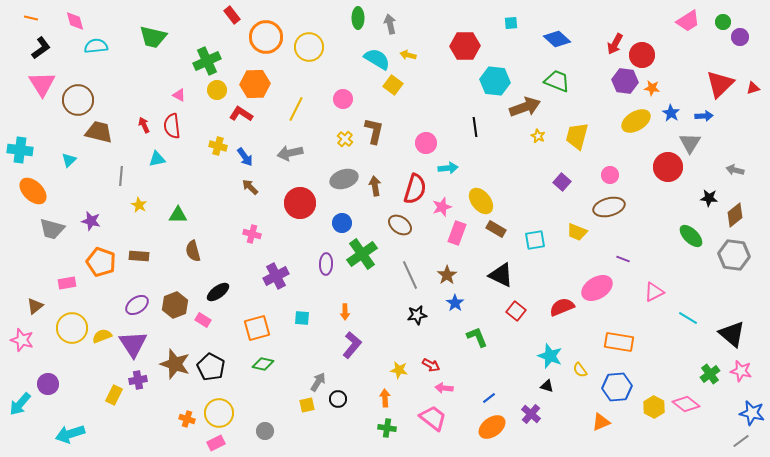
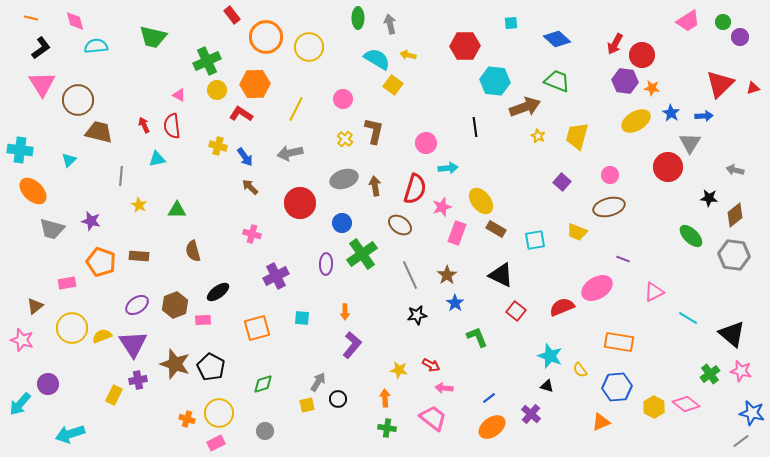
green triangle at (178, 215): moved 1 px left, 5 px up
pink rectangle at (203, 320): rotated 35 degrees counterclockwise
green diamond at (263, 364): moved 20 px down; rotated 30 degrees counterclockwise
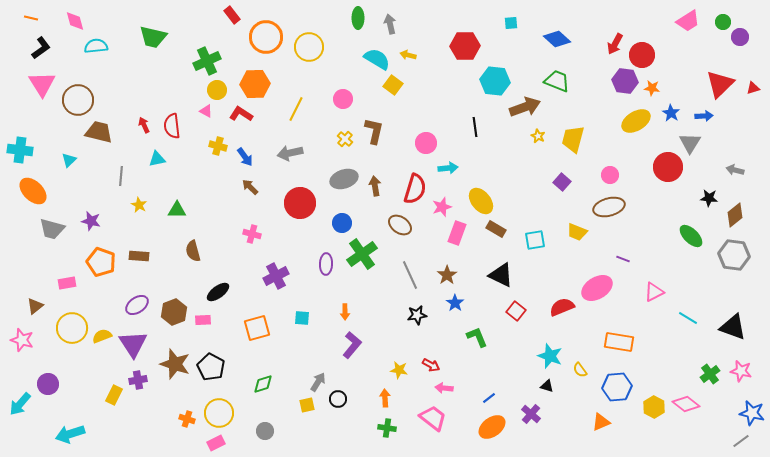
pink triangle at (179, 95): moved 27 px right, 16 px down
yellow trapezoid at (577, 136): moved 4 px left, 3 px down
brown hexagon at (175, 305): moved 1 px left, 7 px down
black triangle at (732, 334): moved 1 px right, 7 px up; rotated 20 degrees counterclockwise
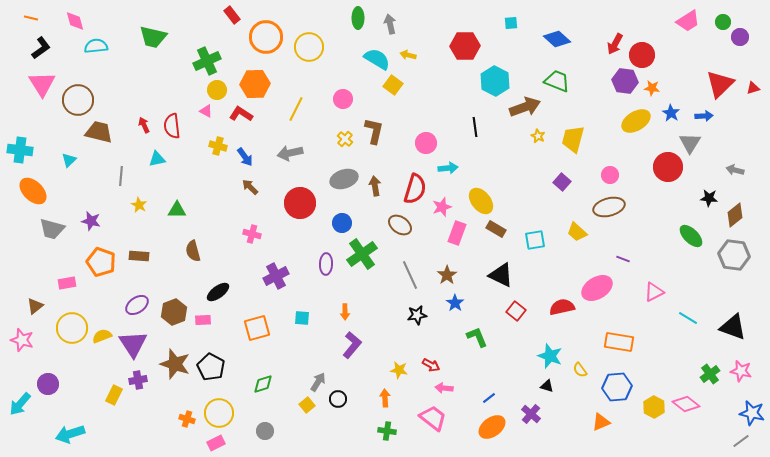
cyan hexagon at (495, 81): rotated 20 degrees clockwise
yellow trapezoid at (577, 232): rotated 20 degrees clockwise
red semicircle at (562, 307): rotated 10 degrees clockwise
yellow square at (307, 405): rotated 28 degrees counterclockwise
green cross at (387, 428): moved 3 px down
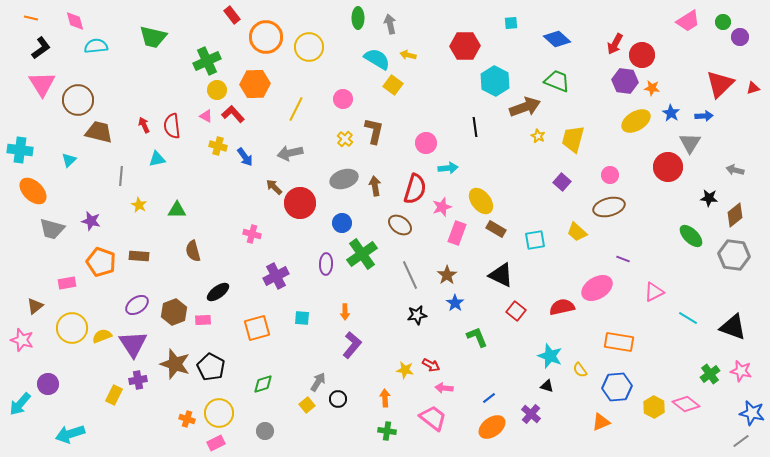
pink triangle at (206, 111): moved 5 px down
red L-shape at (241, 114): moved 8 px left; rotated 15 degrees clockwise
brown arrow at (250, 187): moved 24 px right
yellow star at (399, 370): moved 6 px right
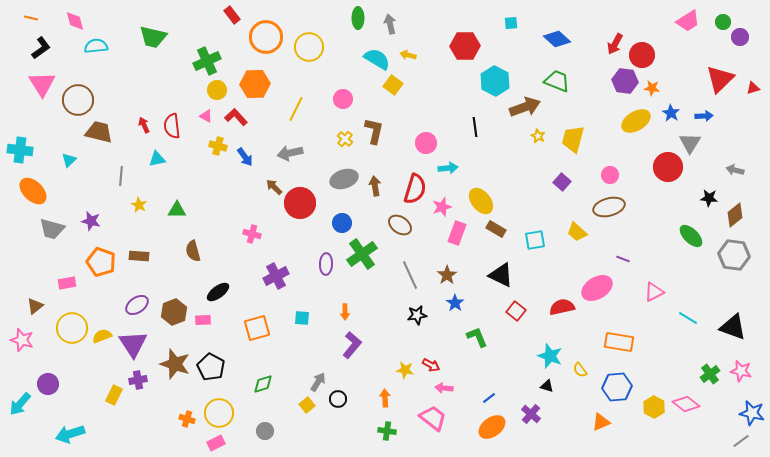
red triangle at (720, 84): moved 5 px up
red L-shape at (233, 114): moved 3 px right, 3 px down
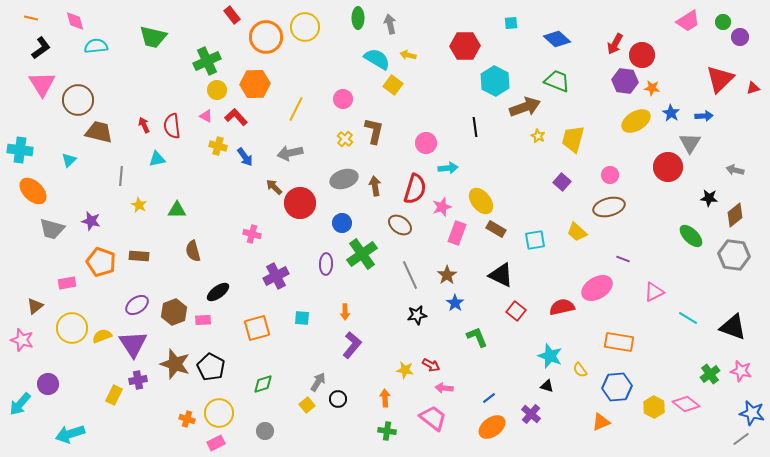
yellow circle at (309, 47): moved 4 px left, 20 px up
gray line at (741, 441): moved 2 px up
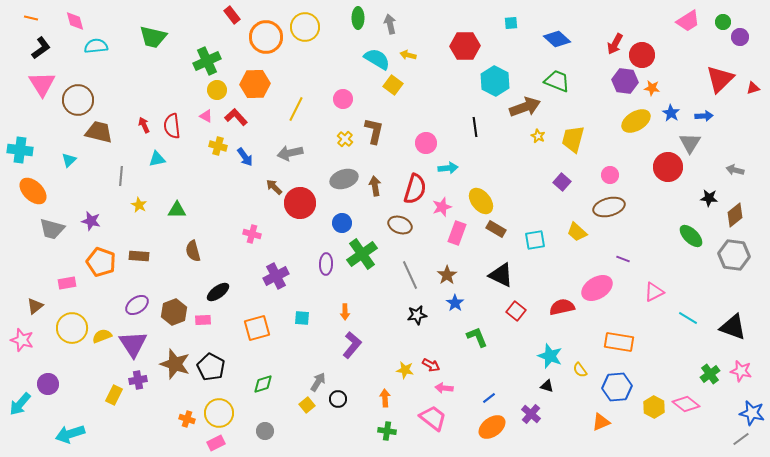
brown ellipse at (400, 225): rotated 15 degrees counterclockwise
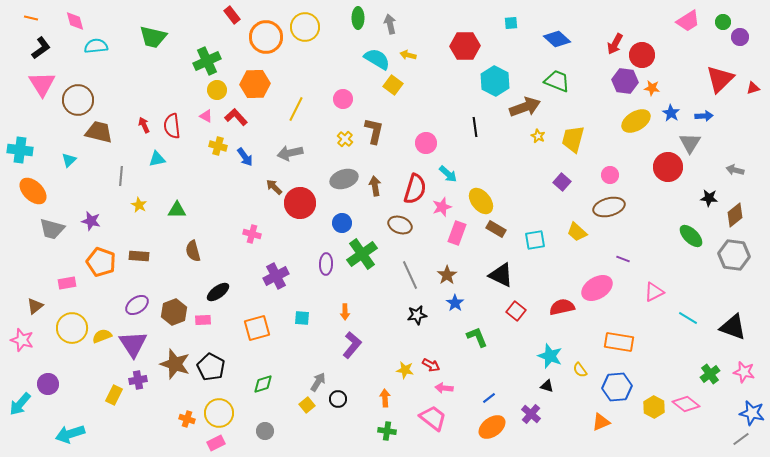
cyan arrow at (448, 168): moved 6 px down; rotated 48 degrees clockwise
pink star at (741, 371): moved 3 px right, 1 px down
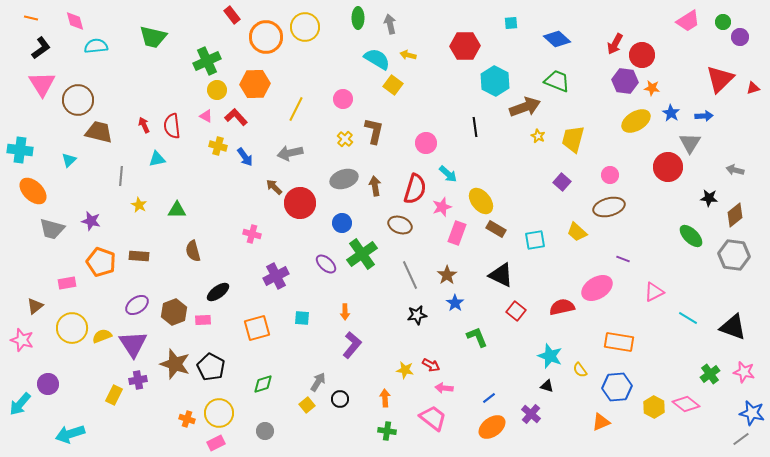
purple ellipse at (326, 264): rotated 50 degrees counterclockwise
black circle at (338, 399): moved 2 px right
